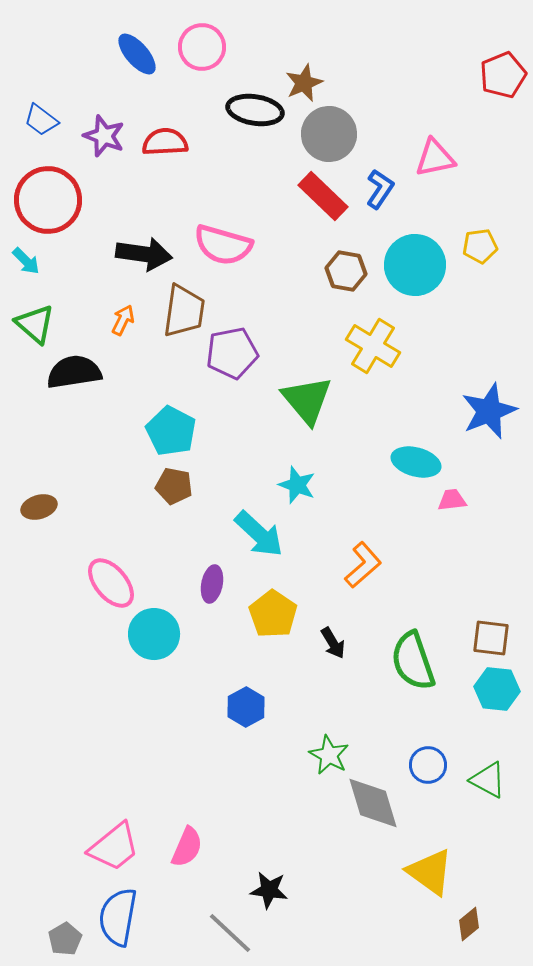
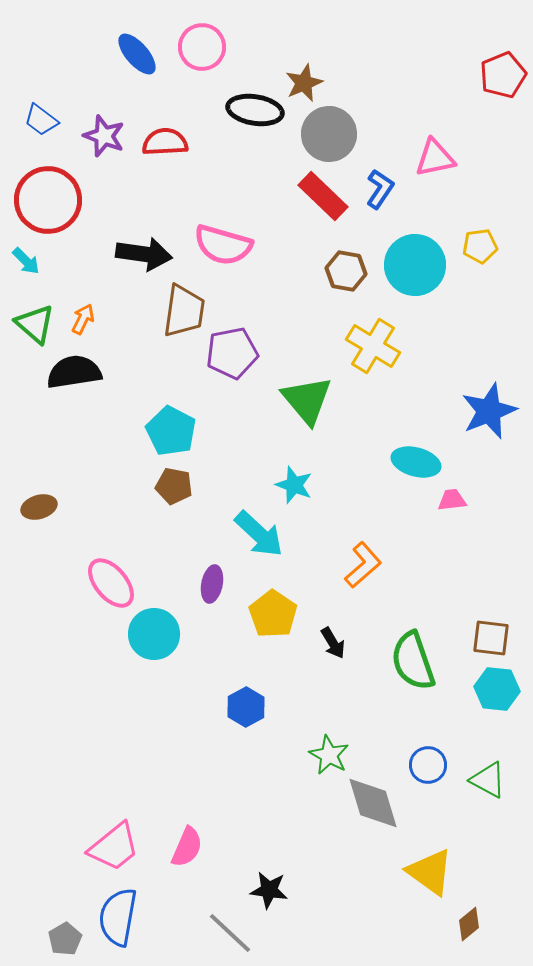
orange arrow at (123, 320): moved 40 px left, 1 px up
cyan star at (297, 485): moved 3 px left
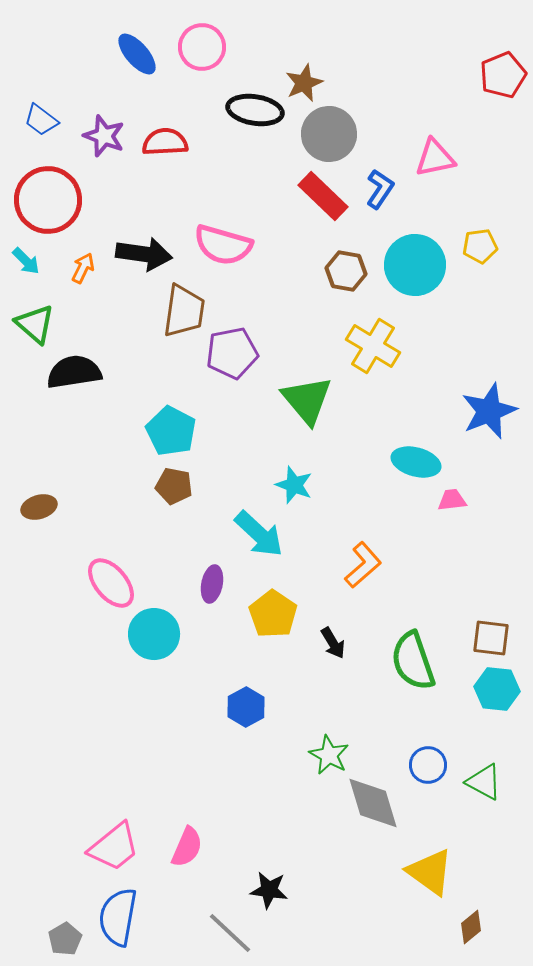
orange arrow at (83, 319): moved 51 px up
green triangle at (488, 780): moved 4 px left, 2 px down
brown diamond at (469, 924): moved 2 px right, 3 px down
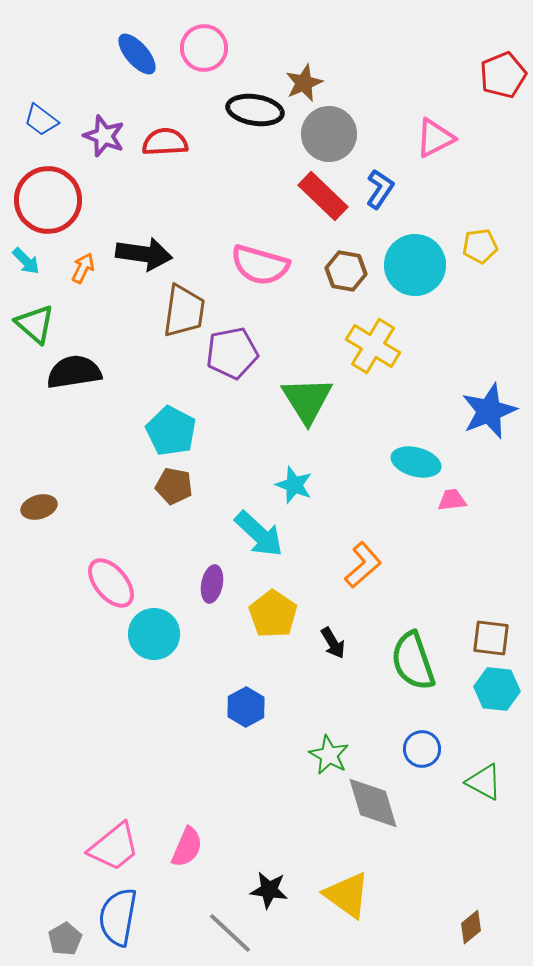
pink circle at (202, 47): moved 2 px right, 1 px down
pink triangle at (435, 158): moved 20 px up; rotated 15 degrees counterclockwise
pink semicircle at (223, 245): moved 37 px right, 20 px down
green triangle at (307, 400): rotated 8 degrees clockwise
blue circle at (428, 765): moved 6 px left, 16 px up
yellow triangle at (430, 872): moved 83 px left, 23 px down
